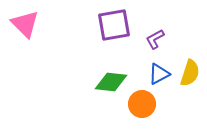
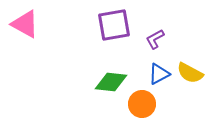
pink triangle: rotated 16 degrees counterclockwise
yellow semicircle: rotated 100 degrees clockwise
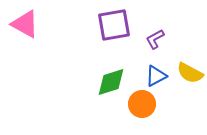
blue triangle: moved 3 px left, 2 px down
green diamond: rotated 24 degrees counterclockwise
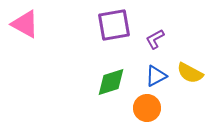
orange circle: moved 5 px right, 4 px down
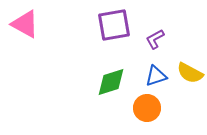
blue triangle: rotated 10 degrees clockwise
